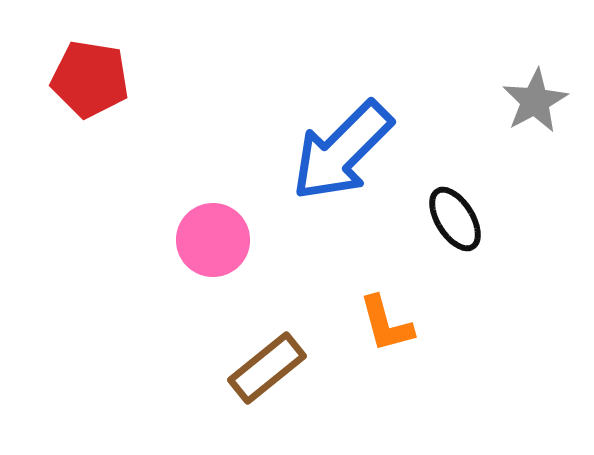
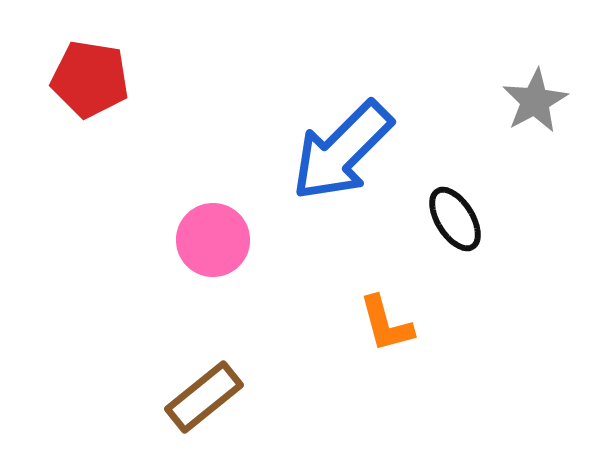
brown rectangle: moved 63 px left, 29 px down
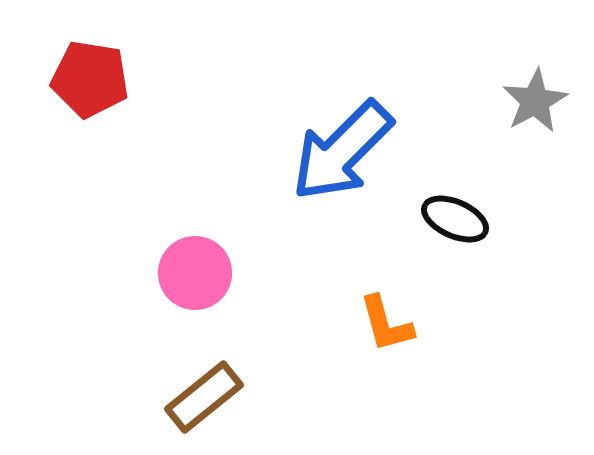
black ellipse: rotated 34 degrees counterclockwise
pink circle: moved 18 px left, 33 px down
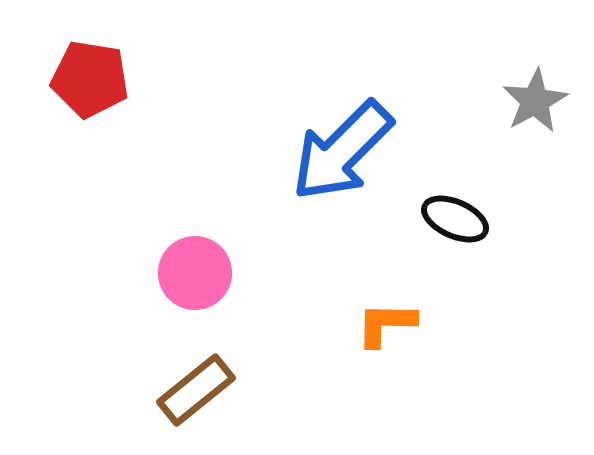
orange L-shape: rotated 106 degrees clockwise
brown rectangle: moved 8 px left, 7 px up
